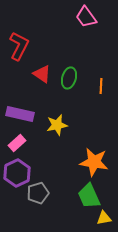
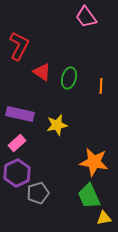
red triangle: moved 2 px up
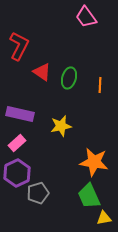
orange line: moved 1 px left, 1 px up
yellow star: moved 4 px right, 1 px down
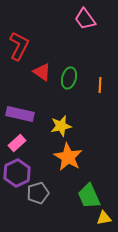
pink trapezoid: moved 1 px left, 2 px down
orange star: moved 26 px left, 5 px up; rotated 20 degrees clockwise
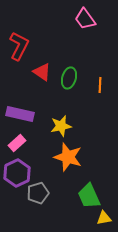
orange star: rotated 12 degrees counterclockwise
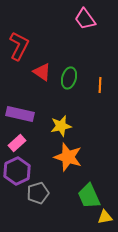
purple hexagon: moved 2 px up
yellow triangle: moved 1 px right, 1 px up
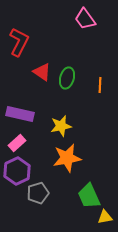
red L-shape: moved 4 px up
green ellipse: moved 2 px left
orange star: moved 1 px left, 1 px down; rotated 28 degrees counterclockwise
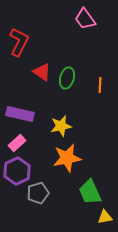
green trapezoid: moved 1 px right, 4 px up
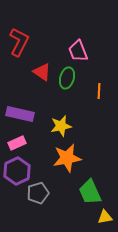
pink trapezoid: moved 7 px left, 32 px down; rotated 15 degrees clockwise
orange line: moved 1 px left, 6 px down
pink rectangle: rotated 18 degrees clockwise
